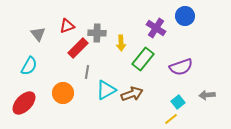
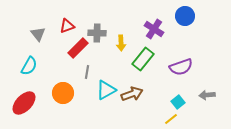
purple cross: moved 2 px left, 1 px down
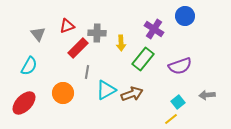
purple semicircle: moved 1 px left, 1 px up
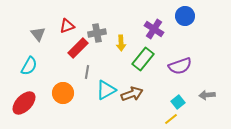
gray cross: rotated 12 degrees counterclockwise
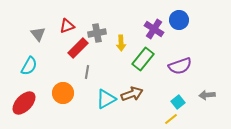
blue circle: moved 6 px left, 4 px down
cyan triangle: moved 9 px down
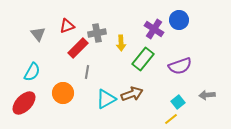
cyan semicircle: moved 3 px right, 6 px down
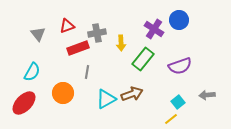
red rectangle: rotated 25 degrees clockwise
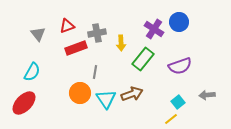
blue circle: moved 2 px down
red rectangle: moved 2 px left
gray line: moved 8 px right
orange circle: moved 17 px right
cyan triangle: rotated 35 degrees counterclockwise
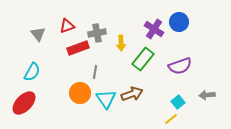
red rectangle: moved 2 px right
